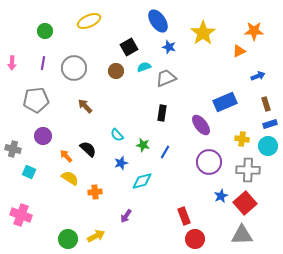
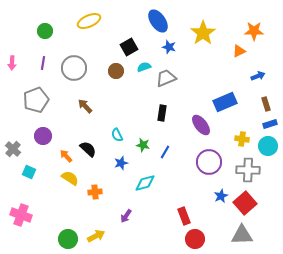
gray pentagon at (36, 100): rotated 15 degrees counterclockwise
cyan semicircle at (117, 135): rotated 16 degrees clockwise
gray cross at (13, 149): rotated 28 degrees clockwise
cyan diamond at (142, 181): moved 3 px right, 2 px down
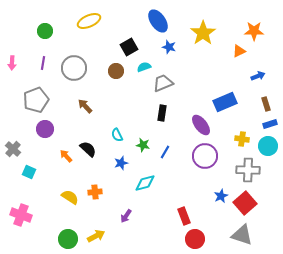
gray trapezoid at (166, 78): moved 3 px left, 5 px down
purple circle at (43, 136): moved 2 px right, 7 px up
purple circle at (209, 162): moved 4 px left, 6 px up
yellow semicircle at (70, 178): moved 19 px down
gray triangle at (242, 235): rotated 20 degrees clockwise
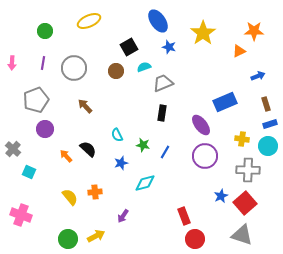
yellow semicircle at (70, 197): rotated 18 degrees clockwise
purple arrow at (126, 216): moved 3 px left
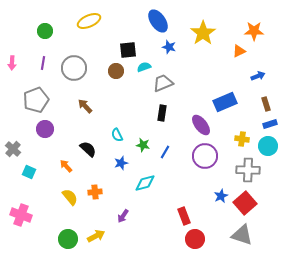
black square at (129, 47): moved 1 px left, 3 px down; rotated 24 degrees clockwise
orange arrow at (66, 156): moved 10 px down
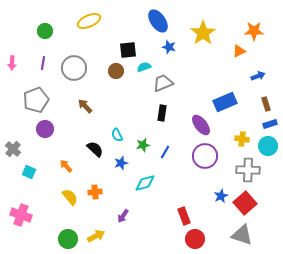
green star at (143, 145): rotated 24 degrees counterclockwise
black semicircle at (88, 149): moved 7 px right
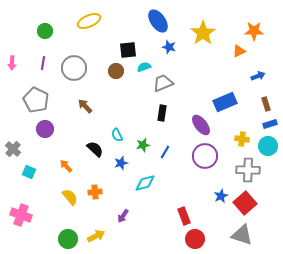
gray pentagon at (36, 100): rotated 25 degrees counterclockwise
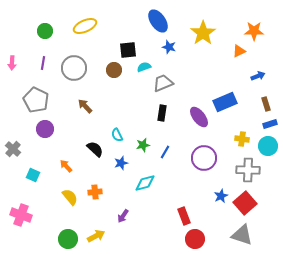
yellow ellipse at (89, 21): moved 4 px left, 5 px down
brown circle at (116, 71): moved 2 px left, 1 px up
purple ellipse at (201, 125): moved 2 px left, 8 px up
purple circle at (205, 156): moved 1 px left, 2 px down
cyan square at (29, 172): moved 4 px right, 3 px down
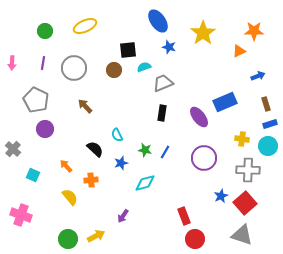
green star at (143, 145): moved 2 px right, 5 px down; rotated 24 degrees clockwise
orange cross at (95, 192): moved 4 px left, 12 px up
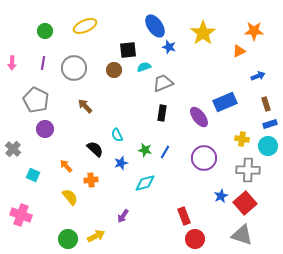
blue ellipse at (158, 21): moved 3 px left, 5 px down
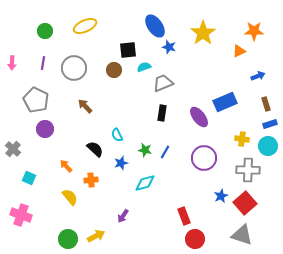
cyan square at (33, 175): moved 4 px left, 3 px down
